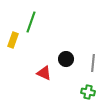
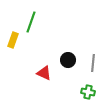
black circle: moved 2 px right, 1 px down
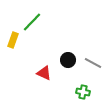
green line: moved 1 px right; rotated 25 degrees clockwise
gray line: rotated 66 degrees counterclockwise
green cross: moved 5 px left
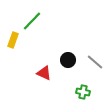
green line: moved 1 px up
gray line: moved 2 px right, 1 px up; rotated 12 degrees clockwise
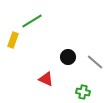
green line: rotated 15 degrees clockwise
black circle: moved 3 px up
red triangle: moved 2 px right, 6 px down
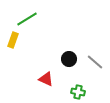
green line: moved 5 px left, 2 px up
black circle: moved 1 px right, 2 px down
green cross: moved 5 px left
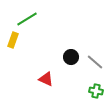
black circle: moved 2 px right, 2 px up
green cross: moved 18 px right, 1 px up
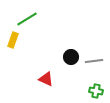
gray line: moved 1 px left, 1 px up; rotated 48 degrees counterclockwise
